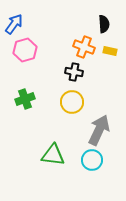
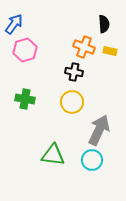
green cross: rotated 30 degrees clockwise
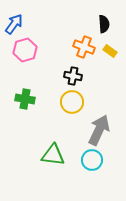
yellow rectangle: rotated 24 degrees clockwise
black cross: moved 1 px left, 4 px down
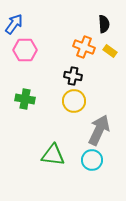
pink hexagon: rotated 15 degrees clockwise
yellow circle: moved 2 px right, 1 px up
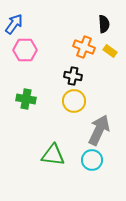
green cross: moved 1 px right
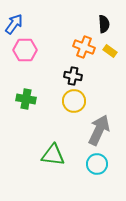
cyan circle: moved 5 px right, 4 px down
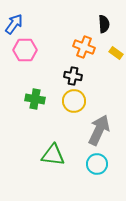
yellow rectangle: moved 6 px right, 2 px down
green cross: moved 9 px right
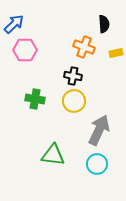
blue arrow: rotated 10 degrees clockwise
yellow rectangle: rotated 48 degrees counterclockwise
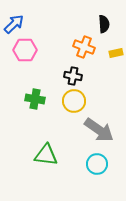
gray arrow: rotated 100 degrees clockwise
green triangle: moved 7 px left
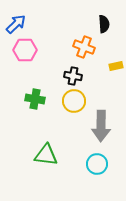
blue arrow: moved 2 px right
yellow rectangle: moved 13 px down
gray arrow: moved 2 px right, 4 px up; rotated 56 degrees clockwise
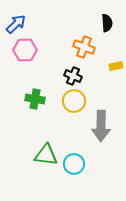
black semicircle: moved 3 px right, 1 px up
black cross: rotated 12 degrees clockwise
cyan circle: moved 23 px left
